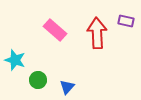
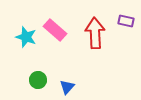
red arrow: moved 2 px left
cyan star: moved 11 px right, 23 px up
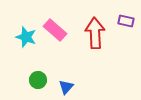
blue triangle: moved 1 px left
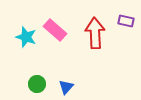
green circle: moved 1 px left, 4 px down
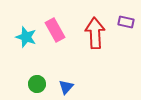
purple rectangle: moved 1 px down
pink rectangle: rotated 20 degrees clockwise
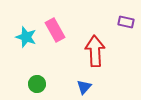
red arrow: moved 18 px down
blue triangle: moved 18 px right
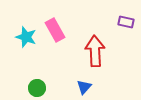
green circle: moved 4 px down
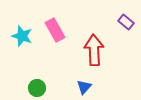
purple rectangle: rotated 28 degrees clockwise
cyan star: moved 4 px left, 1 px up
red arrow: moved 1 px left, 1 px up
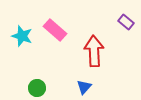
pink rectangle: rotated 20 degrees counterclockwise
red arrow: moved 1 px down
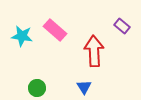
purple rectangle: moved 4 px left, 4 px down
cyan star: rotated 10 degrees counterclockwise
blue triangle: rotated 14 degrees counterclockwise
